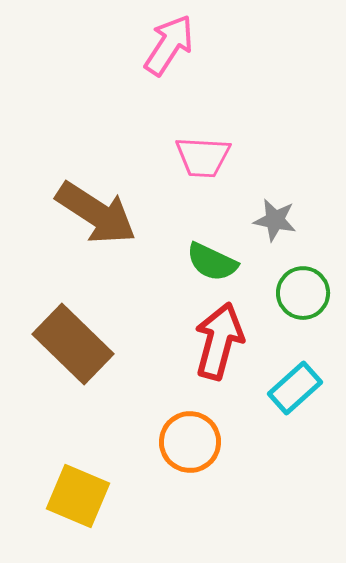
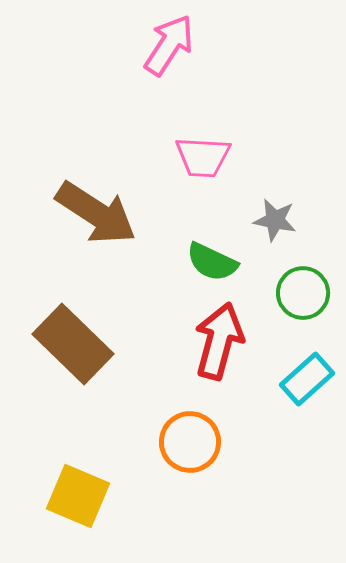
cyan rectangle: moved 12 px right, 9 px up
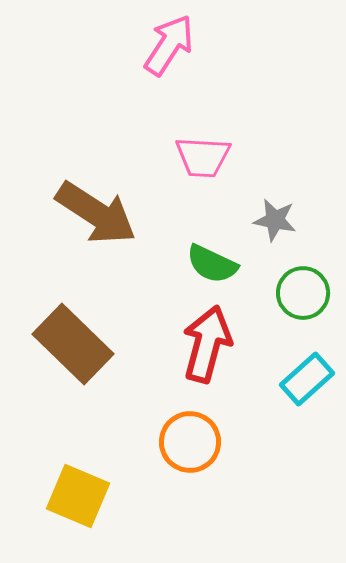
green semicircle: moved 2 px down
red arrow: moved 12 px left, 3 px down
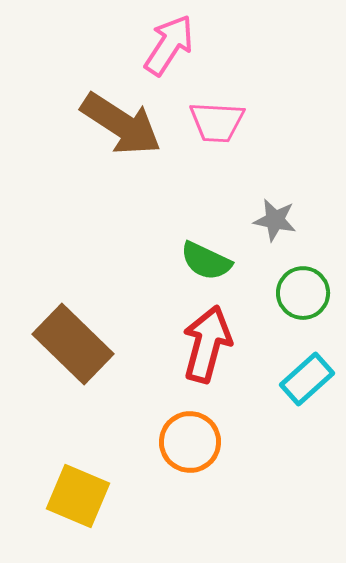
pink trapezoid: moved 14 px right, 35 px up
brown arrow: moved 25 px right, 89 px up
green semicircle: moved 6 px left, 3 px up
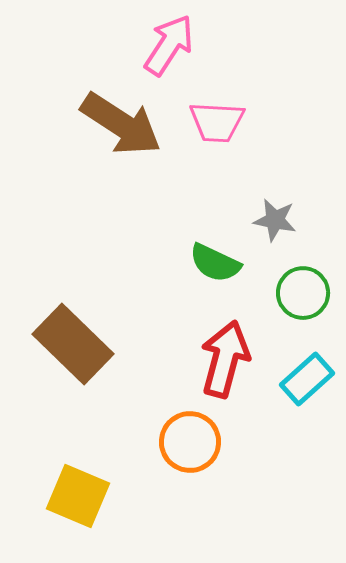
green semicircle: moved 9 px right, 2 px down
red arrow: moved 18 px right, 15 px down
